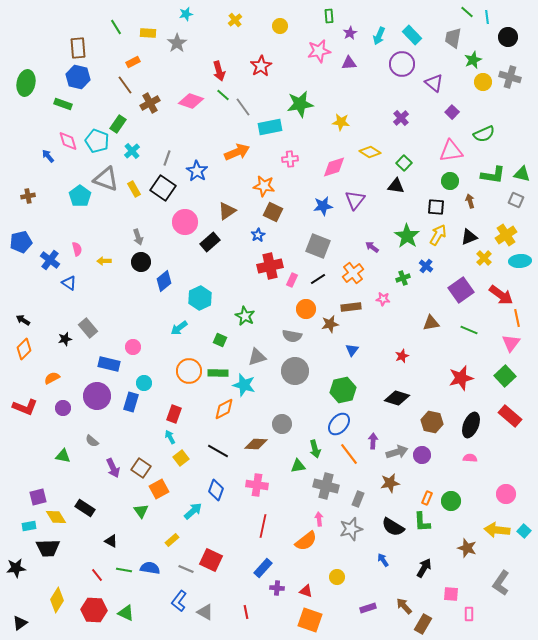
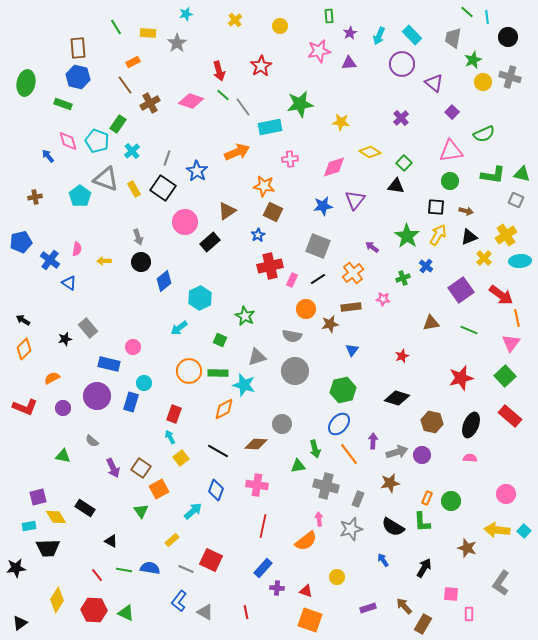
brown cross at (28, 196): moved 7 px right, 1 px down
brown arrow at (470, 201): moved 4 px left, 10 px down; rotated 120 degrees clockwise
pink semicircle at (77, 249): rotated 24 degrees clockwise
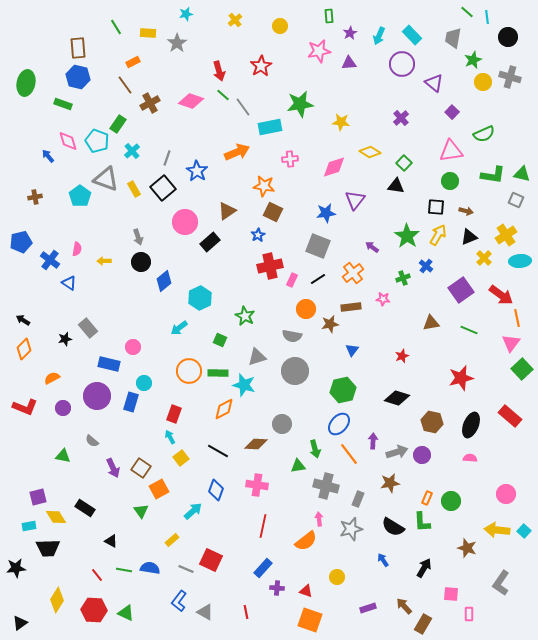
black square at (163, 188): rotated 15 degrees clockwise
blue star at (323, 206): moved 3 px right, 7 px down
green square at (505, 376): moved 17 px right, 7 px up
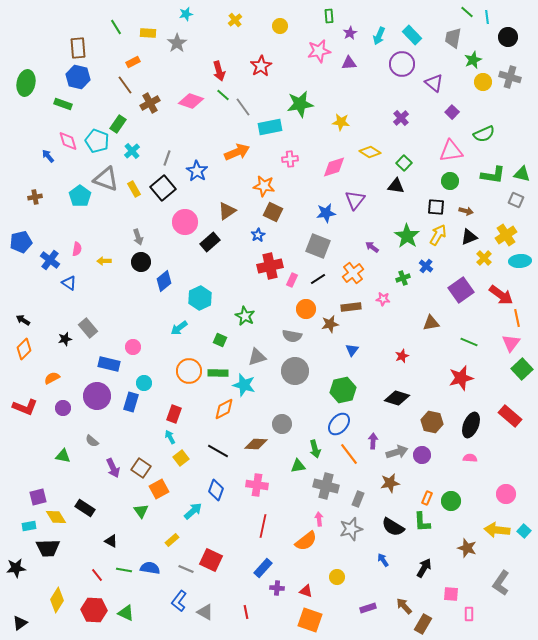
green line at (469, 330): moved 12 px down
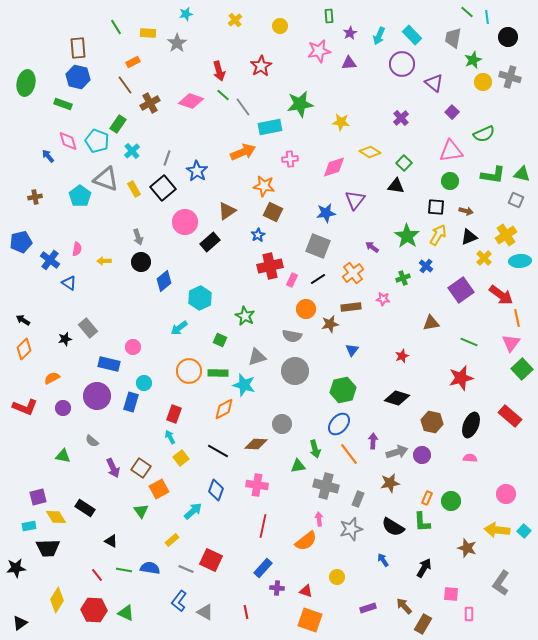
orange arrow at (237, 152): moved 6 px right
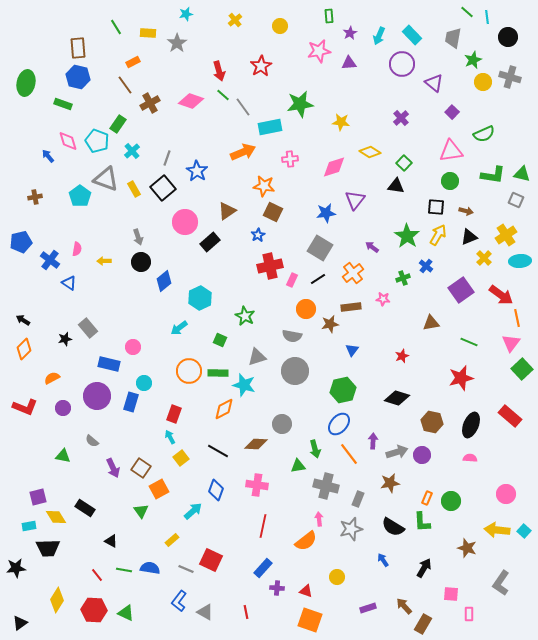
gray square at (318, 246): moved 2 px right, 2 px down; rotated 10 degrees clockwise
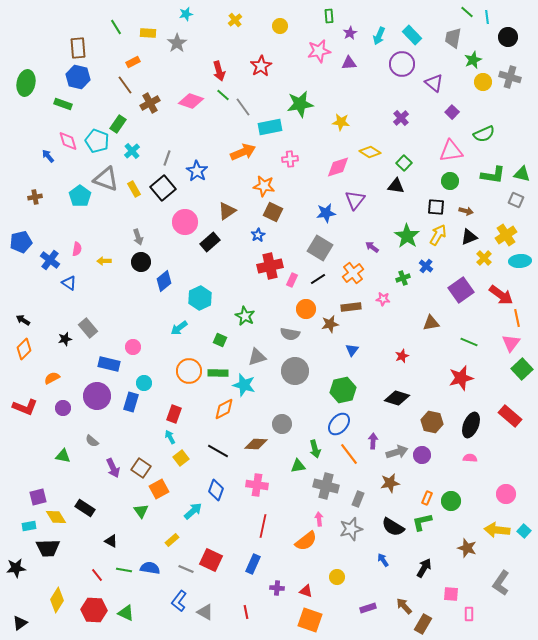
pink diamond at (334, 167): moved 4 px right
gray semicircle at (292, 336): moved 2 px left, 2 px up
green L-shape at (422, 522): rotated 80 degrees clockwise
blue rectangle at (263, 568): moved 10 px left, 4 px up; rotated 18 degrees counterclockwise
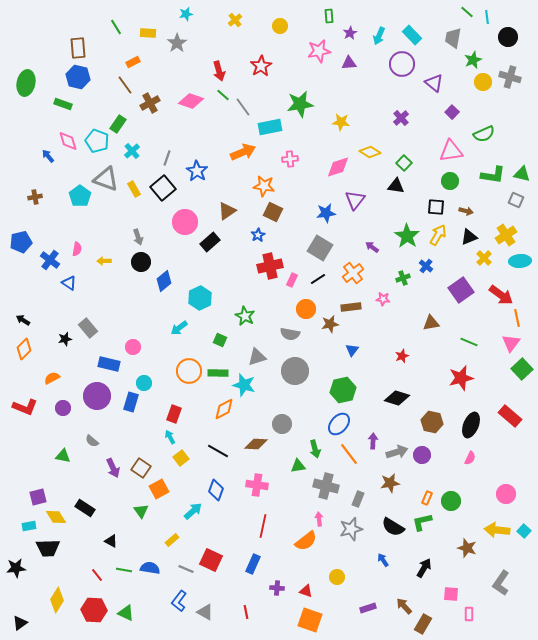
pink semicircle at (470, 458): rotated 112 degrees clockwise
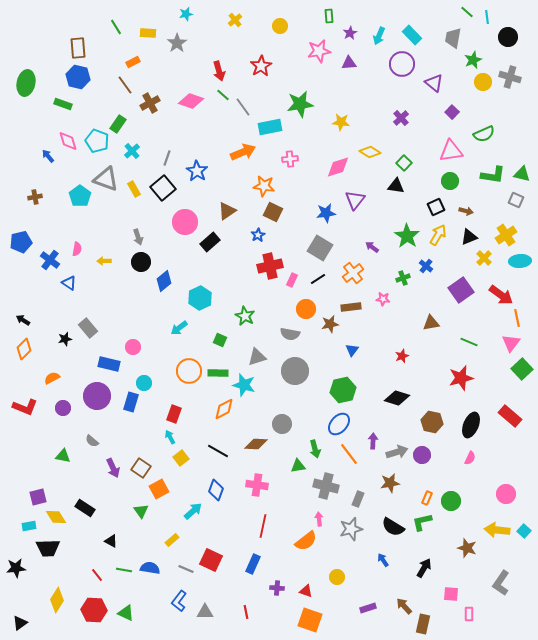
black square at (436, 207): rotated 30 degrees counterclockwise
gray triangle at (205, 612): rotated 30 degrees counterclockwise
brown rectangle at (423, 624): rotated 18 degrees counterclockwise
